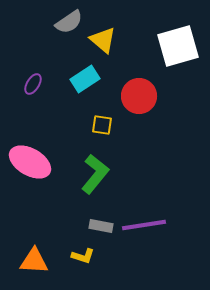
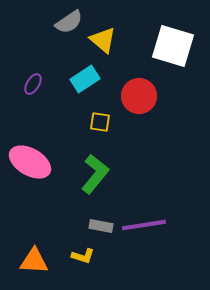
white square: moved 5 px left; rotated 33 degrees clockwise
yellow square: moved 2 px left, 3 px up
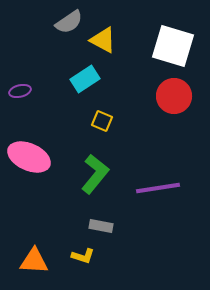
yellow triangle: rotated 12 degrees counterclockwise
purple ellipse: moved 13 px left, 7 px down; rotated 45 degrees clockwise
red circle: moved 35 px right
yellow square: moved 2 px right, 1 px up; rotated 15 degrees clockwise
pink ellipse: moved 1 px left, 5 px up; rotated 6 degrees counterclockwise
purple line: moved 14 px right, 37 px up
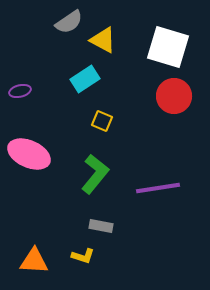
white square: moved 5 px left, 1 px down
pink ellipse: moved 3 px up
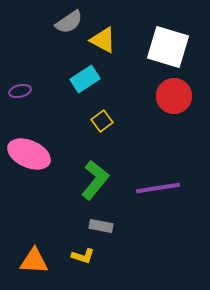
yellow square: rotated 30 degrees clockwise
green L-shape: moved 6 px down
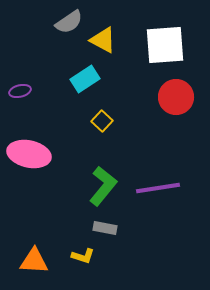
white square: moved 3 px left, 2 px up; rotated 21 degrees counterclockwise
red circle: moved 2 px right, 1 px down
yellow square: rotated 10 degrees counterclockwise
pink ellipse: rotated 12 degrees counterclockwise
green L-shape: moved 8 px right, 6 px down
gray rectangle: moved 4 px right, 2 px down
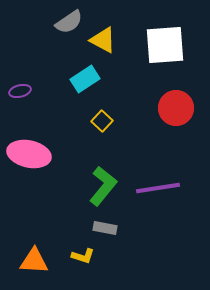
red circle: moved 11 px down
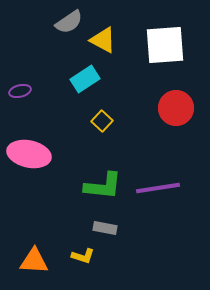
green L-shape: rotated 57 degrees clockwise
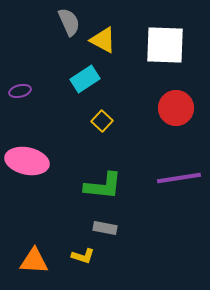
gray semicircle: rotated 80 degrees counterclockwise
white square: rotated 6 degrees clockwise
pink ellipse: moved 2 px left, 7 px down
purple line: moved 21 px right, 10 px up
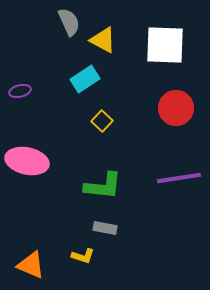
orange triangle: moved 3 px left, 4 px down; rotated 20 degrees clockwise
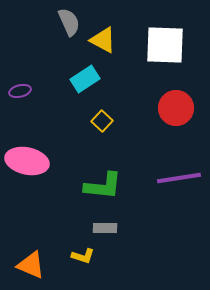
gray rectangle: rotated 10 degrees counterclockwise
